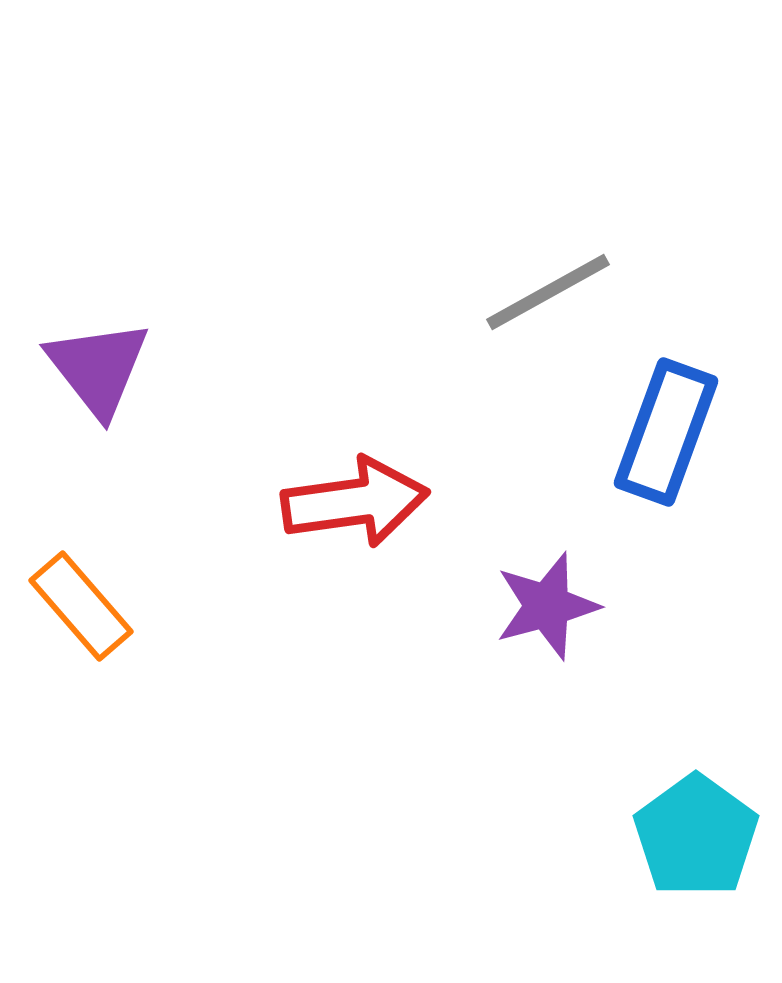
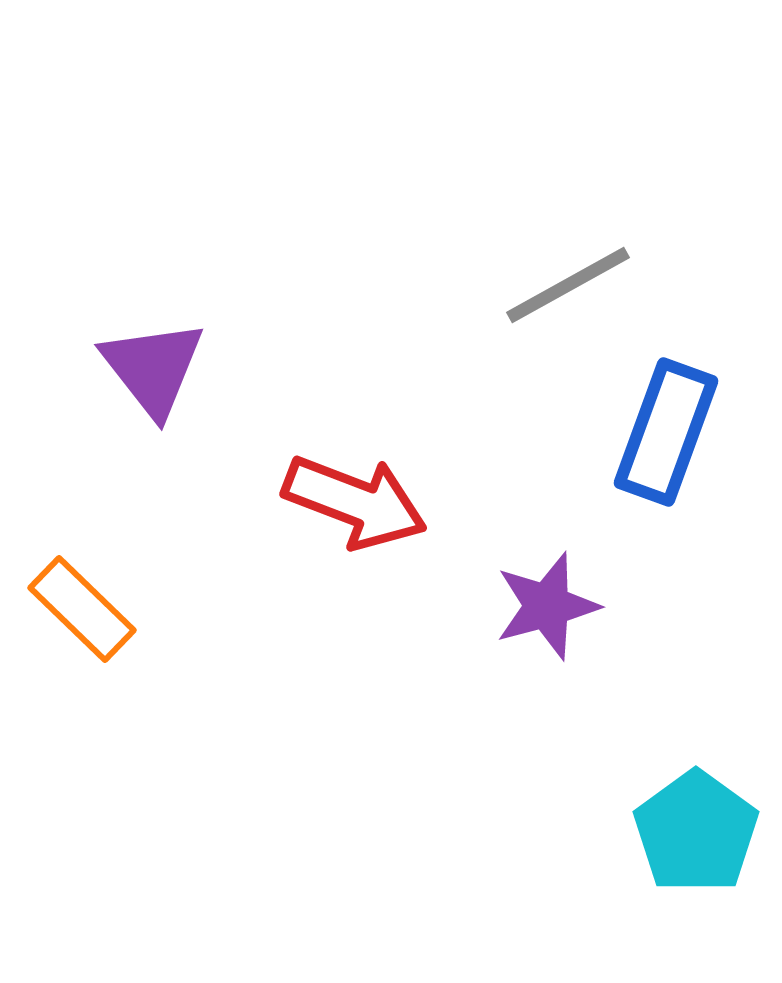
gray line: moved 20 px right, 7 px up
purple triangle: moved 55 px right
red arrow: rotated 29 degrees clockwise
orange rectangle: moved 1 px right, 3 px down; rotated 5 degrees counterclockwise
cyan pentagon: moved 4 px up
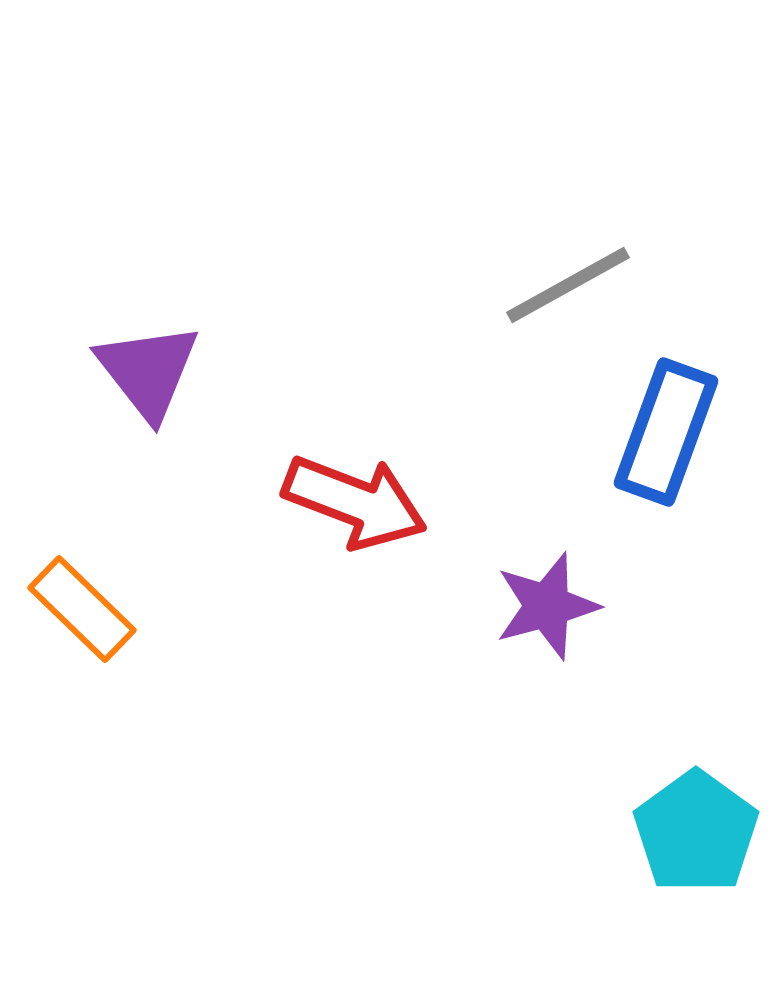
purple triangle: moved 5 px left, 3 px down
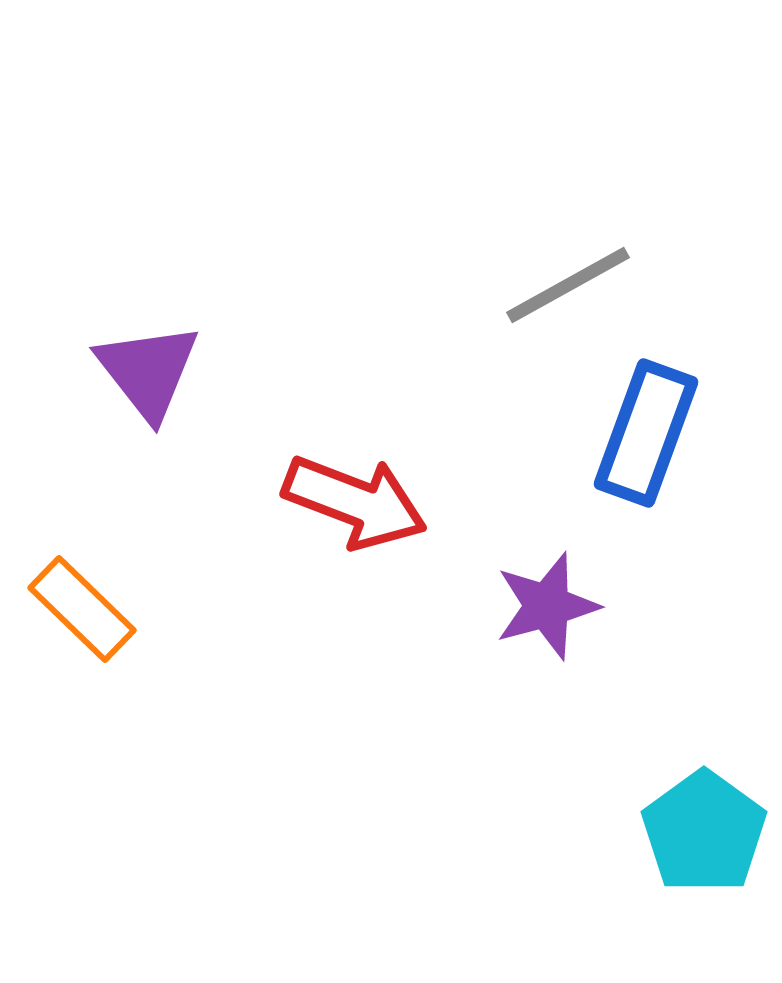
blue rectangle: moved 20 px left, 1 px down
cyan pentagon: moved 8 px right
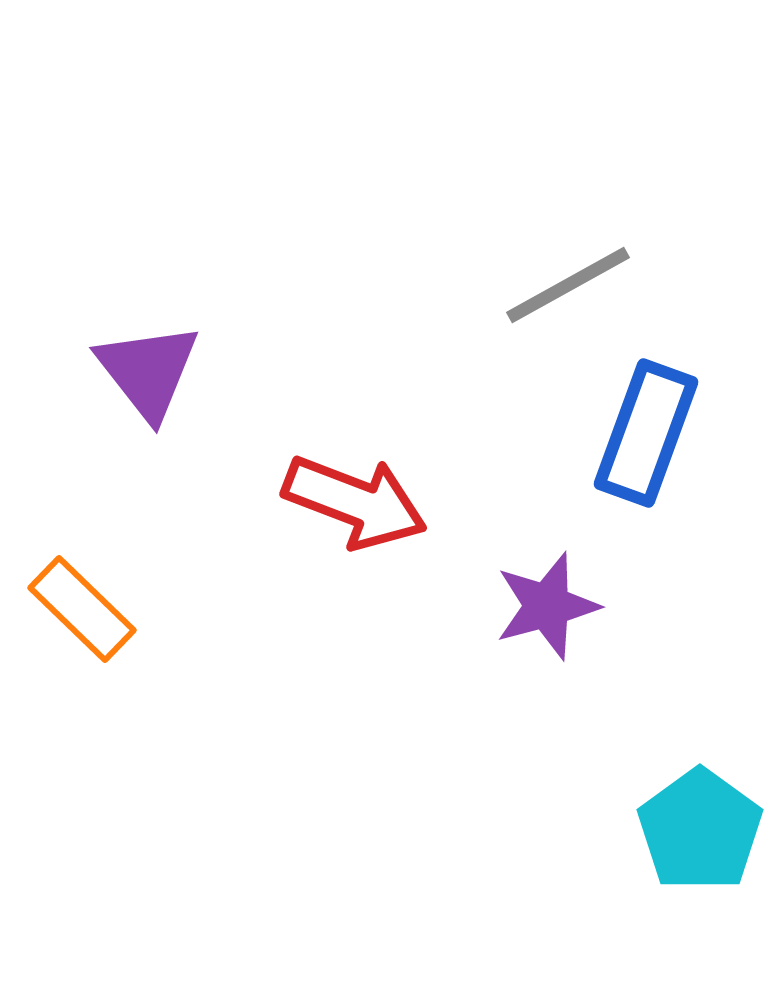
cyan pentagon: moved 4 px left, 2 px up
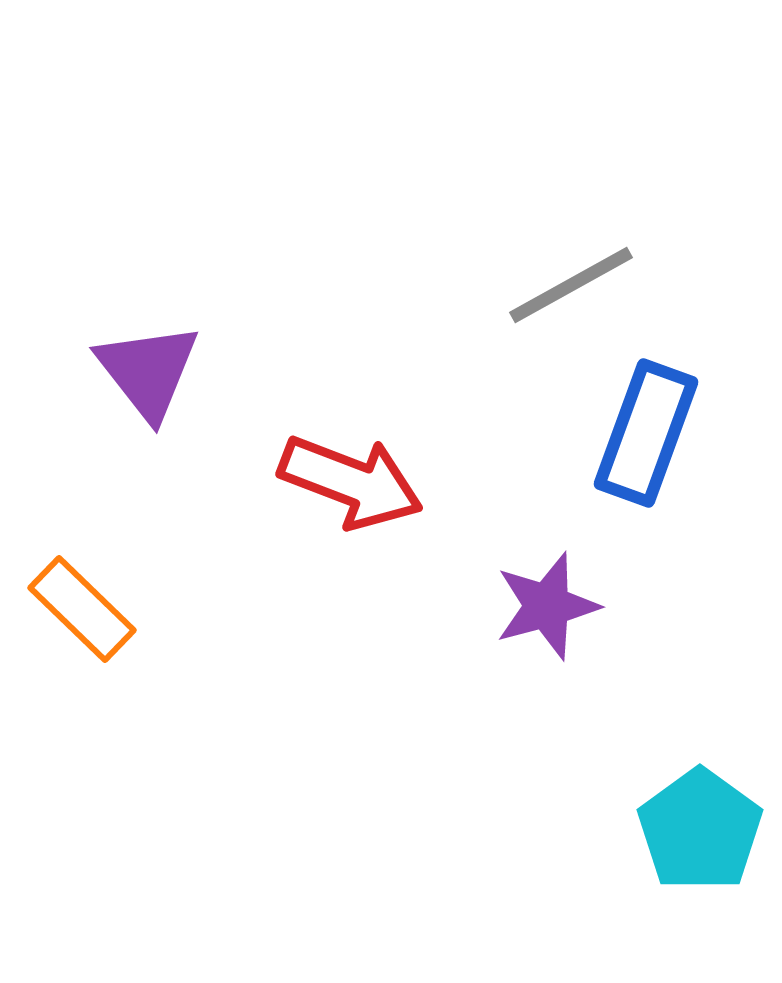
gray line: moved 3 px right
red arrow: moved 4 px left, 20 px up
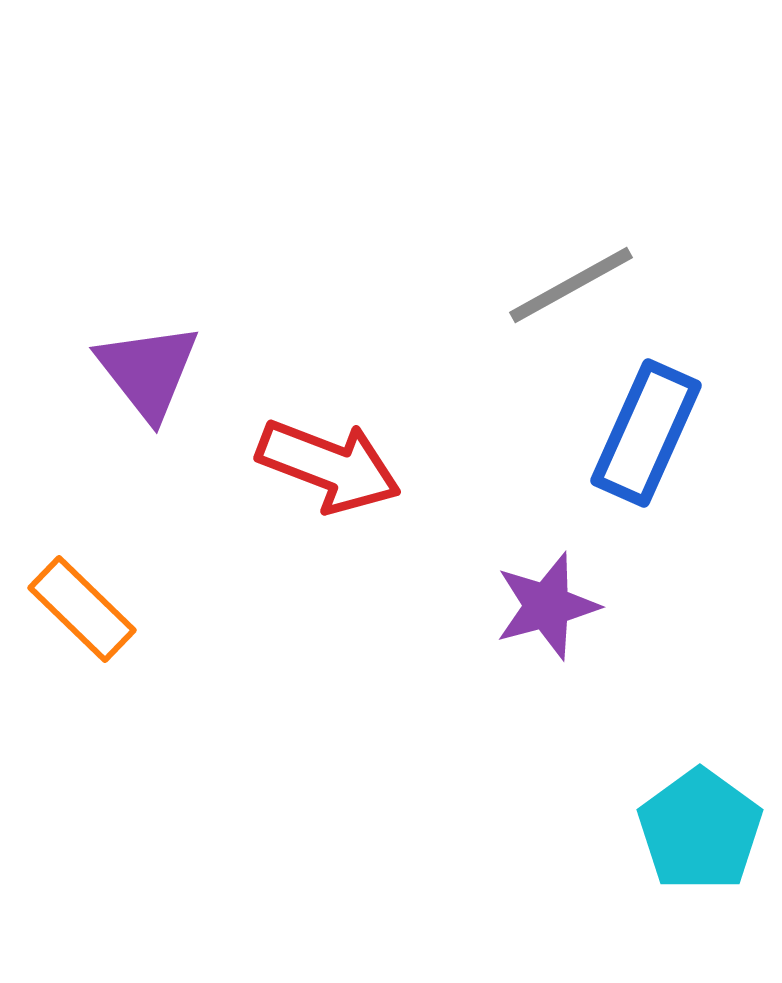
blue rectangle: rotated 4 degrees clockwise
red arrow: moved 22 px left, 16 px up
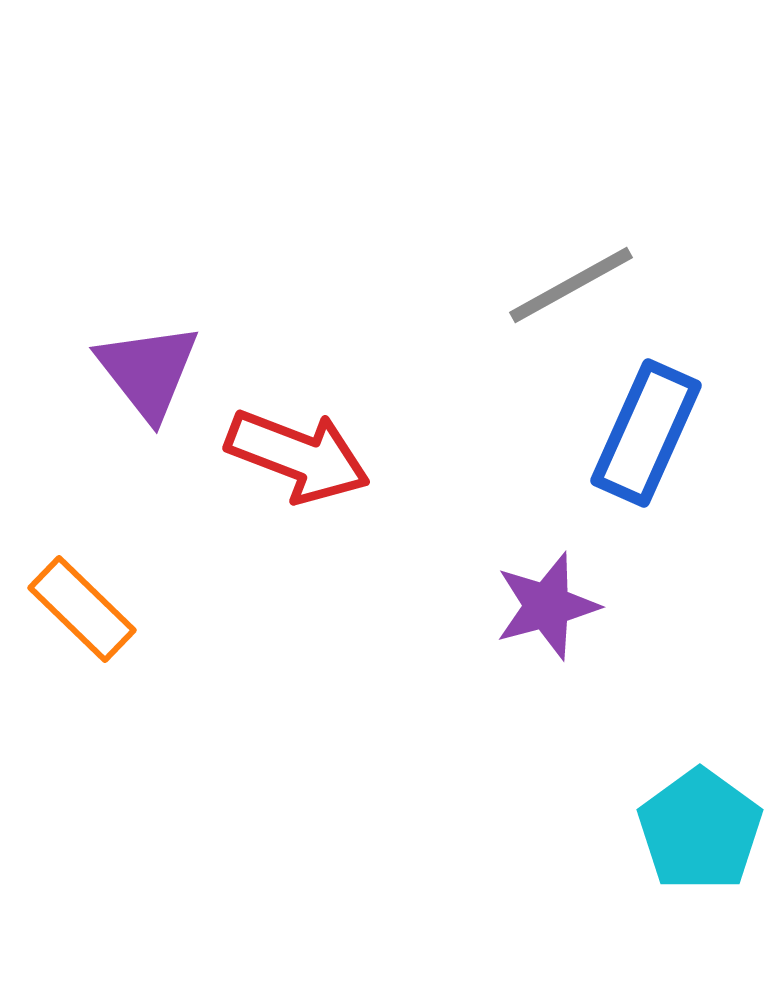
red arrow: moved 31 px left, 10 px up
